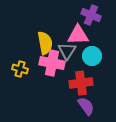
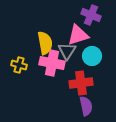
pink triangle: rotated 15 degrees counterclockwise
yellow cross: moved 1 px left, 4 px up
purple semicircle: rotated 24 degrees clockwise
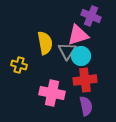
purple cross: moved 1 px down
cyan circle: moved 11 px left
pink cross: moved 30 px down
red cross: moved 4 px right, 3 px up
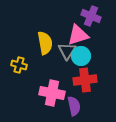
purple semicircle: moved 12 px left
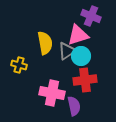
gray triangle: rotated 24 degrees clockwise
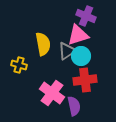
purple cross: moved 5 px left
yellow semicircle: moved 2 px left, 1 px down
pink cross: rotated 25 degrees clockwise
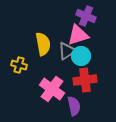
pink cross: moved 4 px up
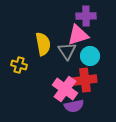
purple cross: rotated 24 degrees counterclockwise
gray triangle: rotated 30 degrees counterclockwise
cyan circle: moved 9 px right
pink cross: moved 13 px right
purple semicircle: rotated 90 degrees clockwise
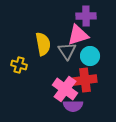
purple semicircle: moved 1 px left; rotated 12 degrees clockwise
